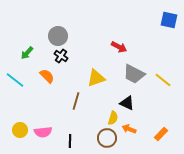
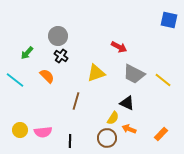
yellow triangle: moved 5 px up
yellow semicircle: rotated 16 degrees clockwise
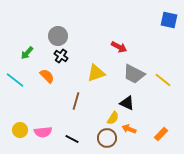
black line: moved 2 px right, 2 px up; rotated 64 degrees counterclockwise
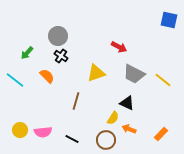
brown circle: moved 1 px left, 2 px down
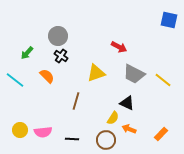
black line: rotated 24 degrees counterclockwise
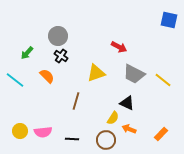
yellow circle: moved 1 px down
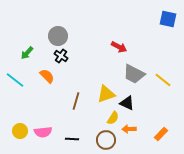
blue square: moved 1 px left, 1 px up
yellow triangle: moved 10 px right, 21 px down
orange arrow: rotated 24 degrees counterclockwise
